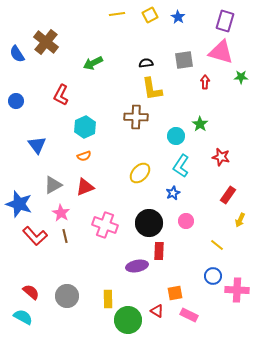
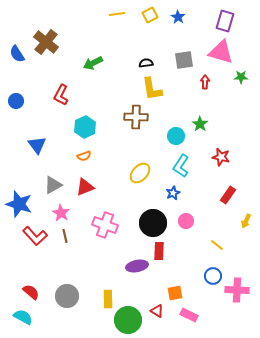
yellow arrow at (240, 220): moved 6 px right, 1 px down
black circle at (149, 223): moved 4 px right
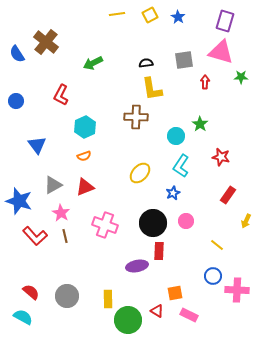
blue star at (19, 204): moved 3 px up
